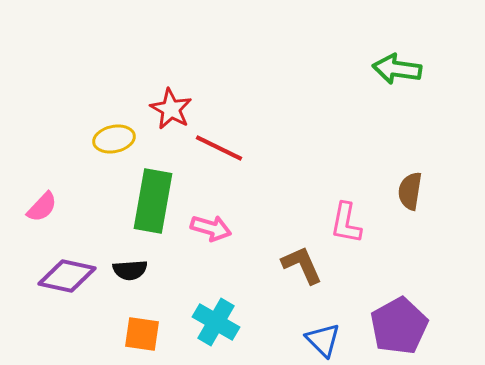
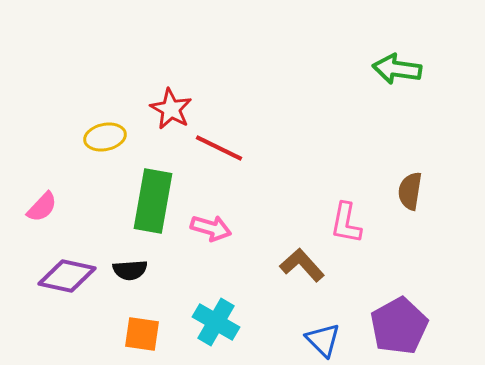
yellow ellipse: moved 9 px left, 2 px up
brown L-shape: rotated 18 degrees counterclockwise
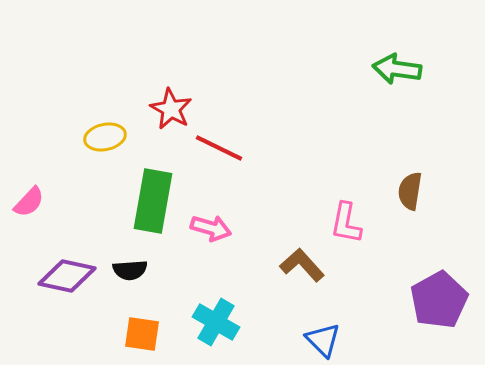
pink semicircle: moved 13 px left, 5 px up
purple pentagon: moved 40 px right, 26 px up
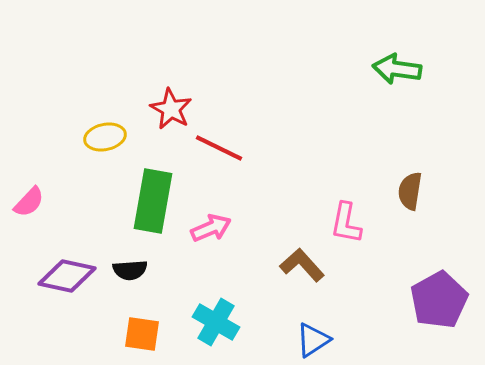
pink arrow: rotated 39 degrees counterclockwise
blue triangle: moved 10 px left; rotated 42 degrees clockwise
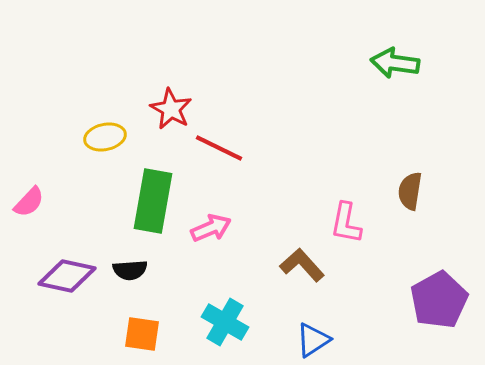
green arrow: moved 2 px left, 6 px up
cyan cross: moved 9 px right
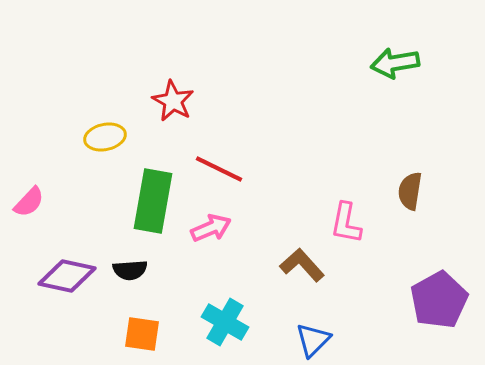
green arrow: rotated 18 degrees counterclockwise
red star: moved 2 px right, 8 px up
red line: moved 21 px down
blue triangle: rotated 12 degrees counterclockwise
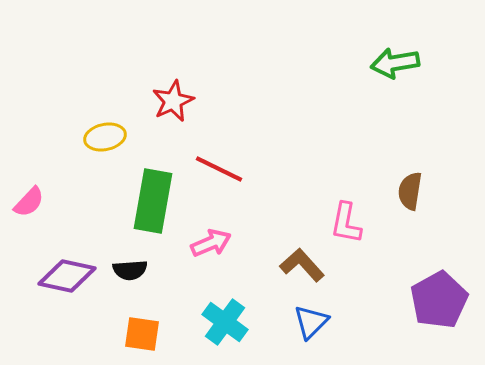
red star: rotated 18 degrees clockwise
pink arrow: moved 15 px down
cyan cross: rotated 6 degrees clockwise
blue triangle: moved 2 px left, 18 px up
